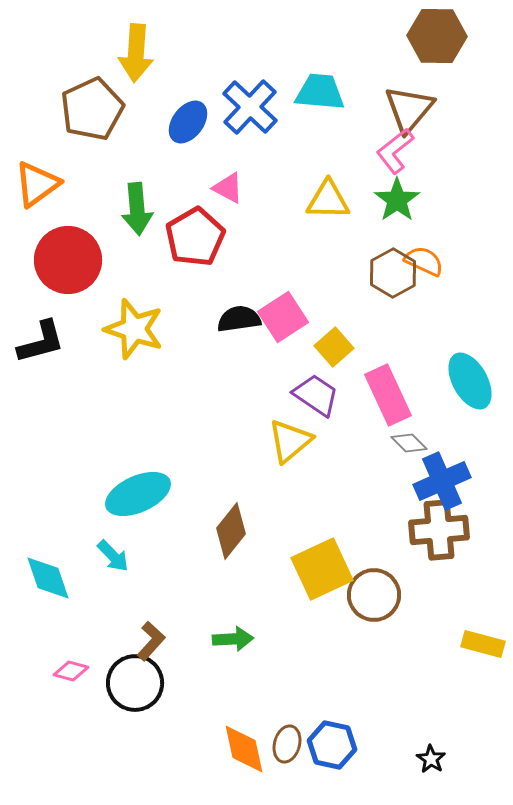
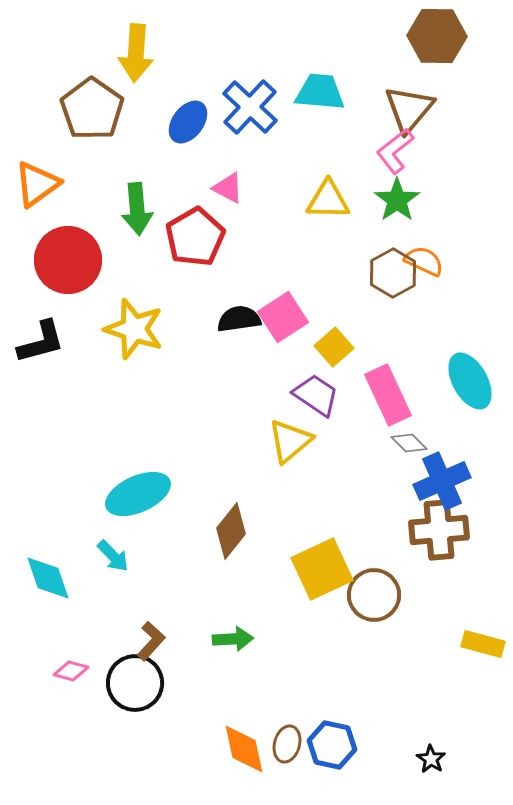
brown pentagon at (92, 109): rotated 12 degrees counterclockwise
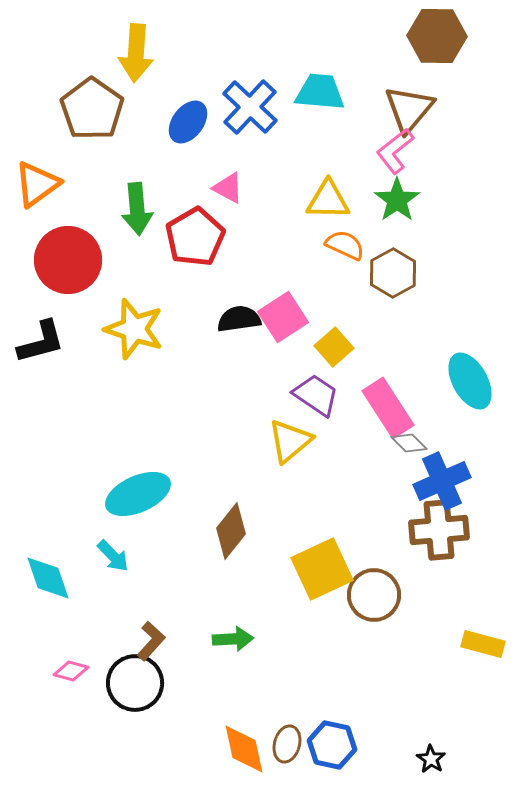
orange semicircle at (424, 261): moved 79 px left, 16 px up
pink rectangle at (388, 395): moved 13 px down; rotated 8 degrees counterclockwise
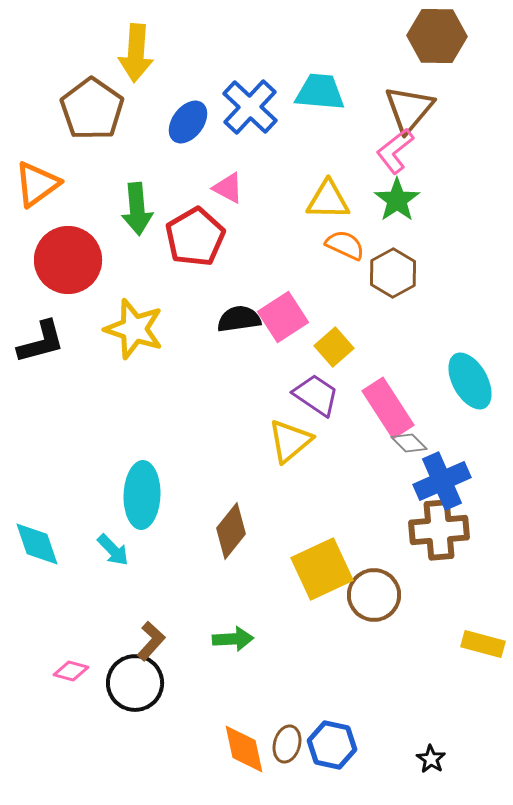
cyan ellipse at (138, 494): moved 4 px right, 1 px down; rotated 64 degrees counterclockwise
cyan arrow at (113, 556): moved 6 px up
cyan diamond at (48, 578): moved 11 px left, 34 px up
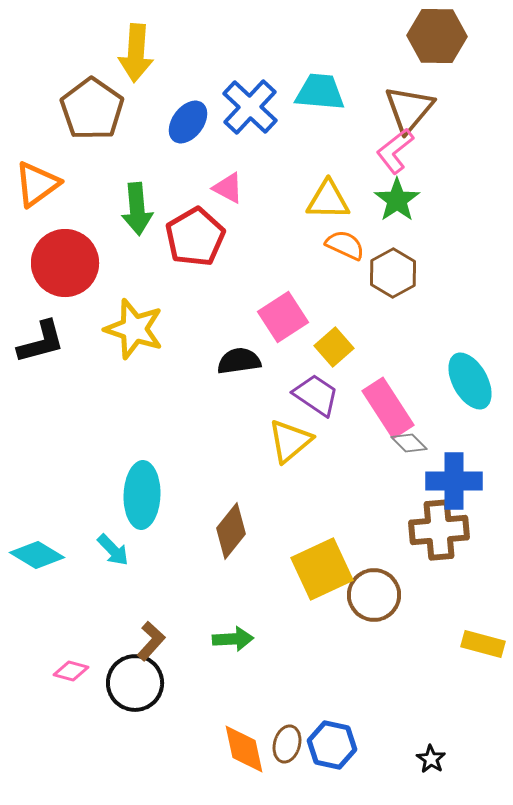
red circle at (68, 260): moved 3 px left, 3 px down
black semicircle at (239, 319): moved 42 px down
blue cross at (442, 481): moved 12 px right; rotated 24 degrees clockwise
cyan diamond at (37, 544): moved 11 px down; rotated 40 degrees counterclockwise
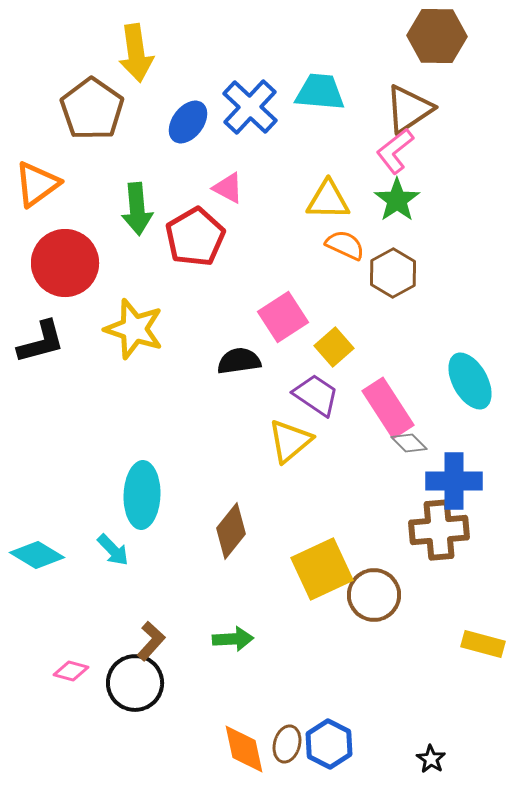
yellow arrow at (136, 53): rotated 12 degrees counterclockwise
brown triangle at (409, 109): rotated 16 degrees clockwise
blue hexagon at (332, 745): moved 3 px left, 1 px up; rotated 15 degrees clockwise
